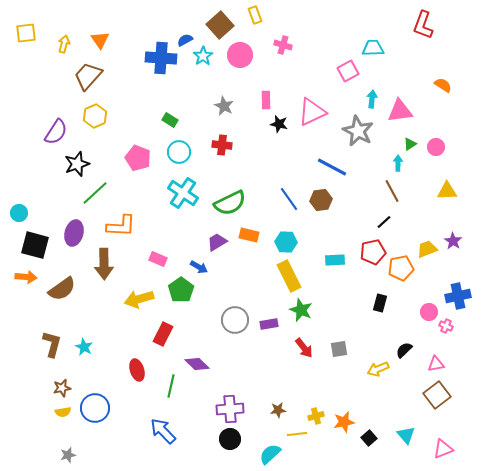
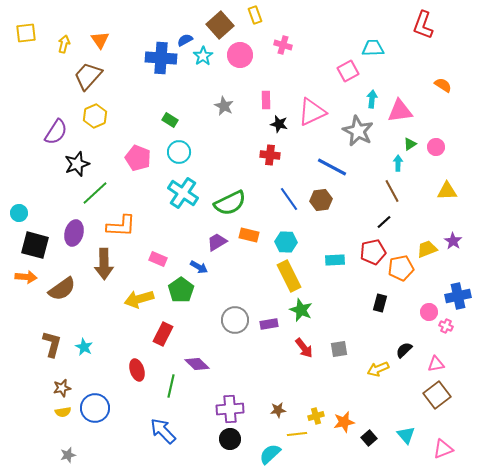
red cross at (222, 145): moved 48 px right, 10 px down
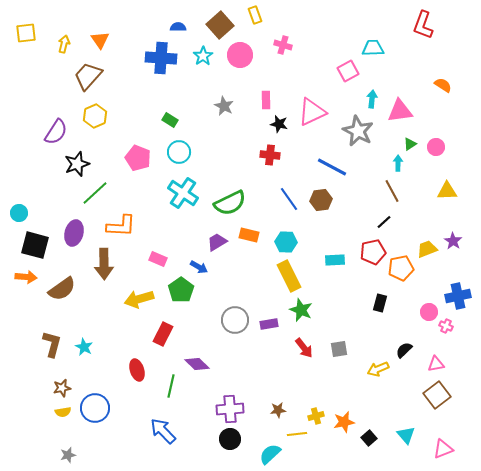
blue semicircle at (185, 40): moved 7 px left, 13 px up; rotated 28 degrees clockwise
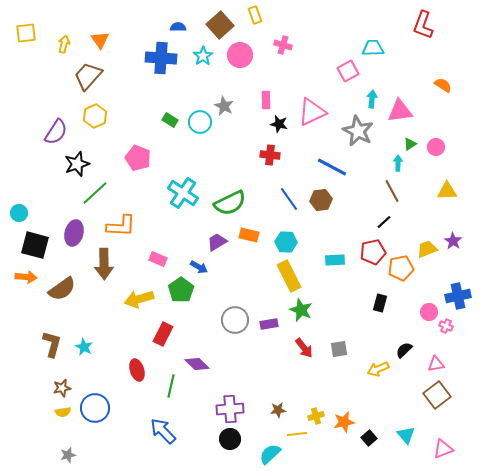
cyan circle at (179, 152): moved 21 px right, 30 px up
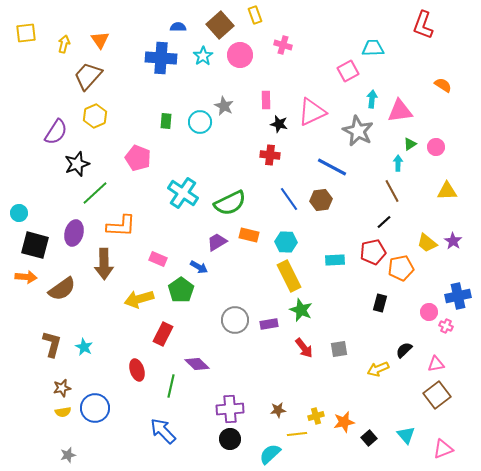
green rectangle at (170, 120): moved 4 px left, 1 px down; rotated 63 degrees clockwise
yellow trapezoid at (427, 249): moved 6 px up; rotated 120 degrees counterclockwise
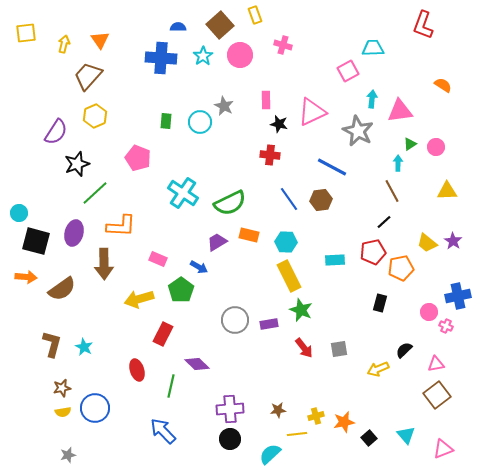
black square at (35, 245): moved 1 px right, 4 px up
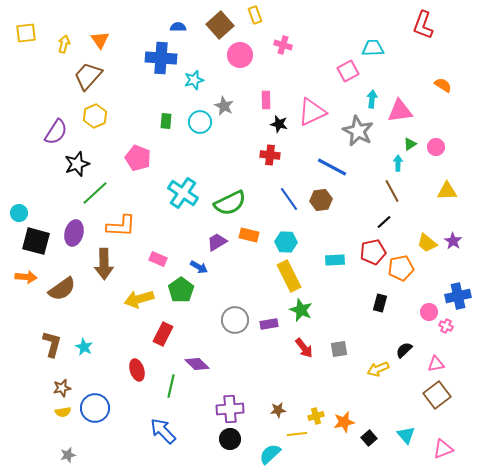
cyan star at (203, 56): moved 9 px left, 24 px down; rotated 18 degrees clockwise
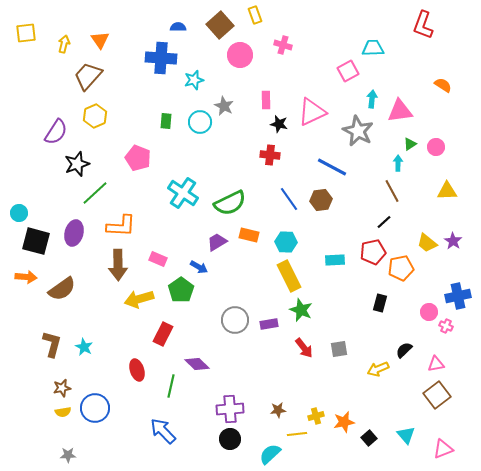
brown arrow at (104, 264): moved 14 px right, 1 px down
gray star at (68, 455): rotated 14 degrees clockwise
